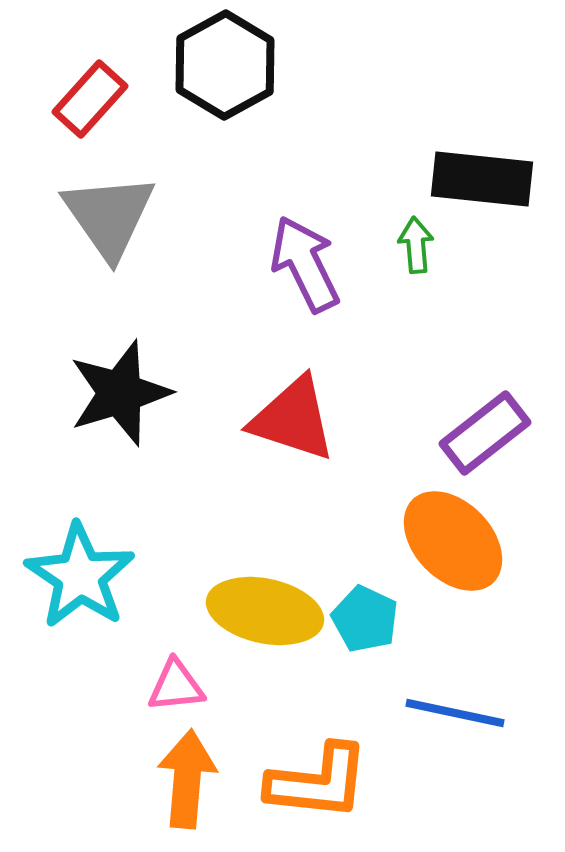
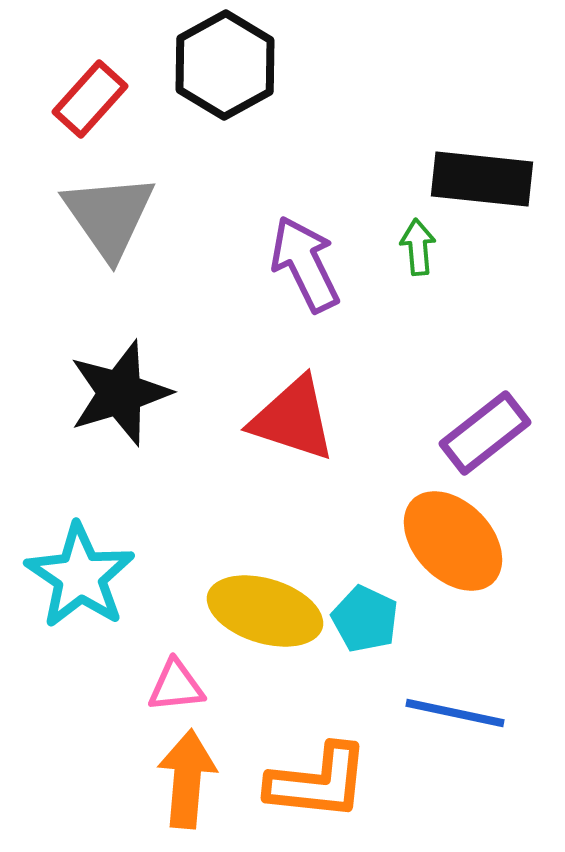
green arrow: moved 2 px right, 2 px down
yellow ellipse: rotated 5 degrees clockwise
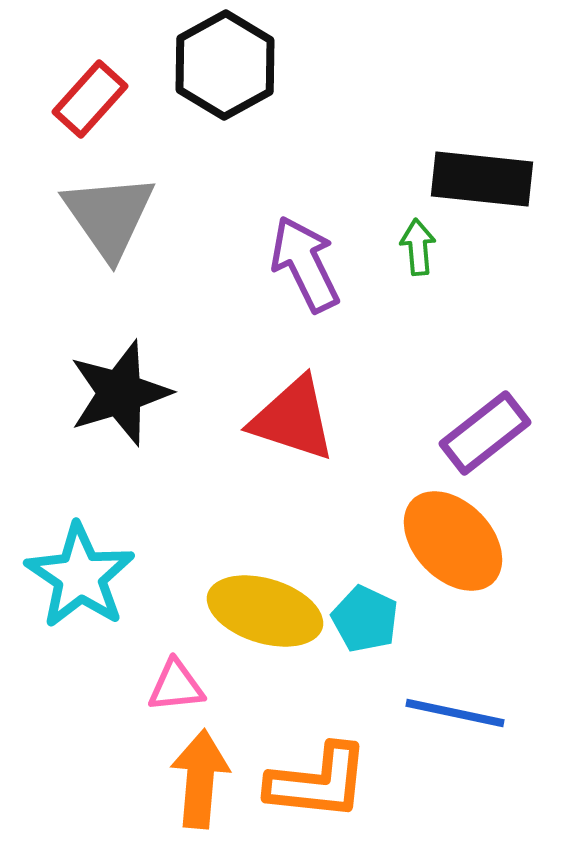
orange arrow: moved 13 px right
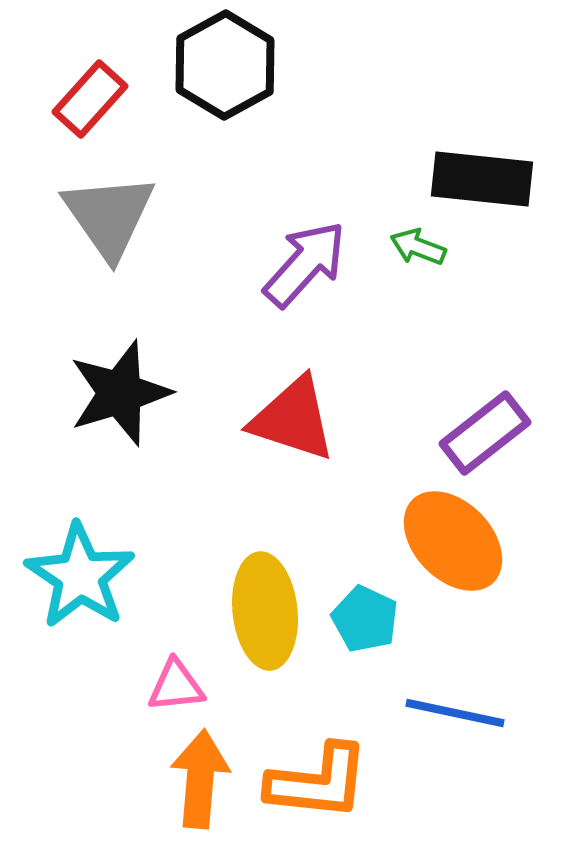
green arrow: rotated 64 degrees counterclockwise
purple arrow: rotated 68 degrees clockwise
yellow ellipse: rotated 67 degrees clockwise
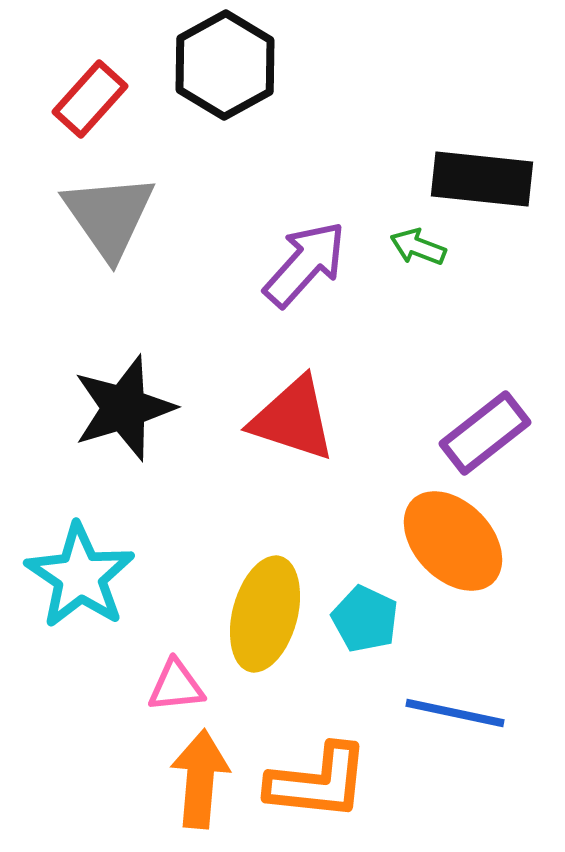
black star: moved 4 px right, 15 px down
yellow ellipse: moved 3 px down; rotated 21 degrees clockwise
